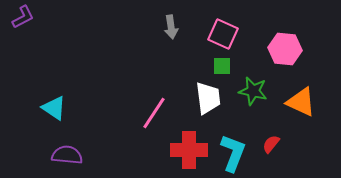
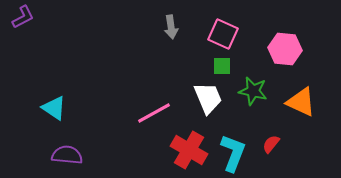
white trapezoid: rotated 16 degrees counterclockwise
pink line: rotated 28 degrees clockwise
red cross: rotated 30 degrees clockwise
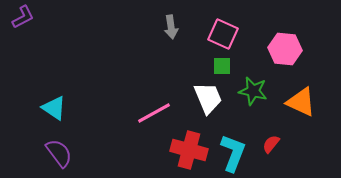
red cross: rotated 15 degrees counterclockwise
purple semicircle: moved 8 px left, 2 px up; rotated 48 degrees clockwise
